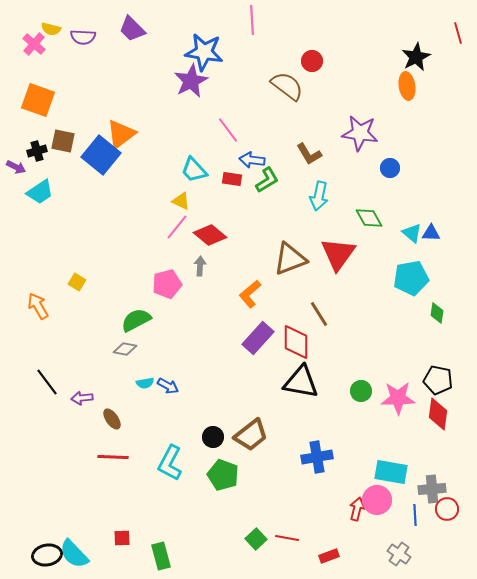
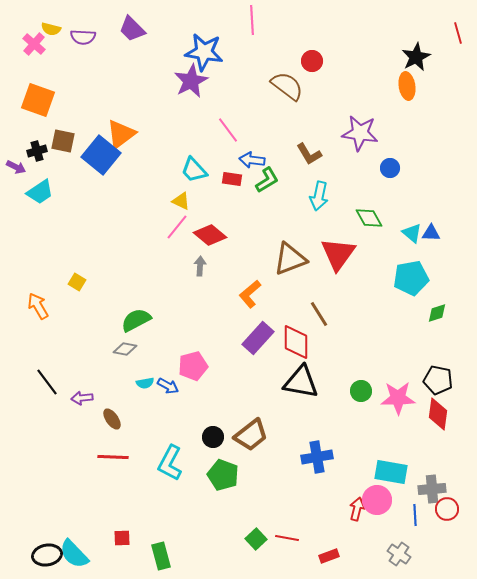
pink pentagon at (167, 284): moved 26 px right, 82 px down
green diamond at (437, 313): rotated 65 degrees clockwise
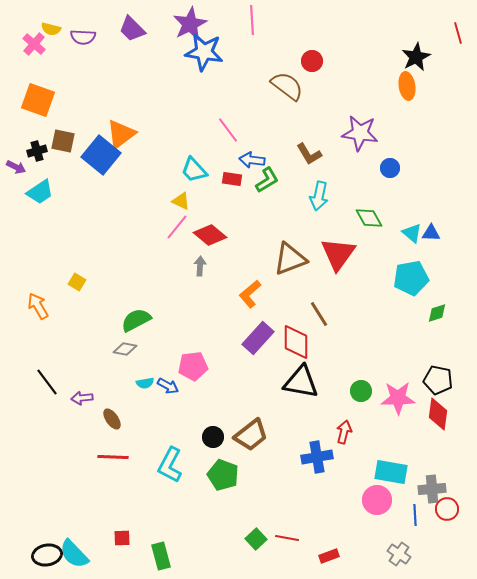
purple star at (191, 81): moved 1 px left, 57 px up
pink pentagon at (193, 366): rotated 8 degrees clockwise
cyan L-shape at (170, 463): moved 2 px down
red arrow at (357, 509): moved 13 px left, 77 px up
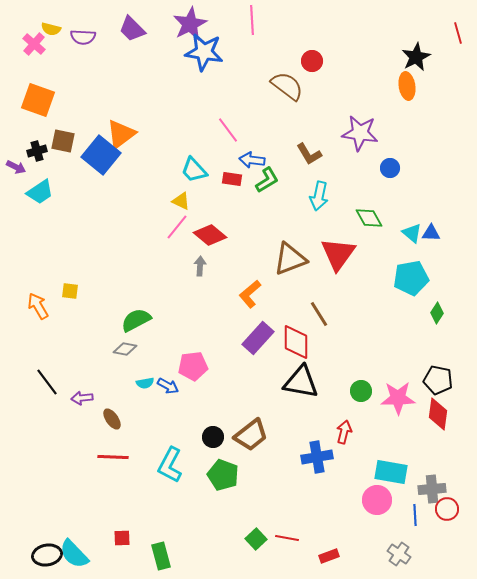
yellow square at (77, 282): moved 7 px left, 9 px down; rotated 24 degrees counterclockwise
green diamond at (437, 313): rotated 40 degrees counterclockwise
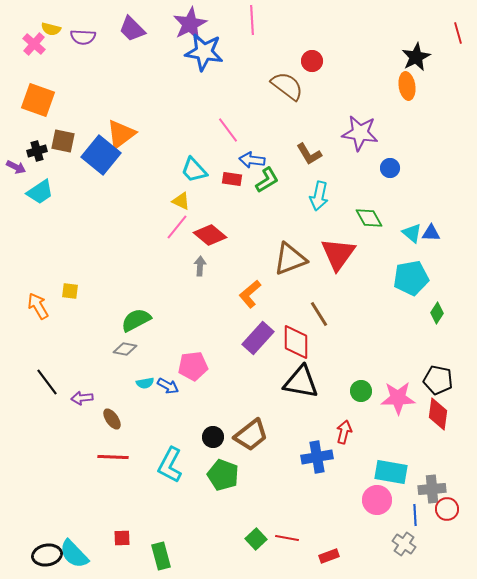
gray cross at (399, 554): moved 5 px right, 10 px up
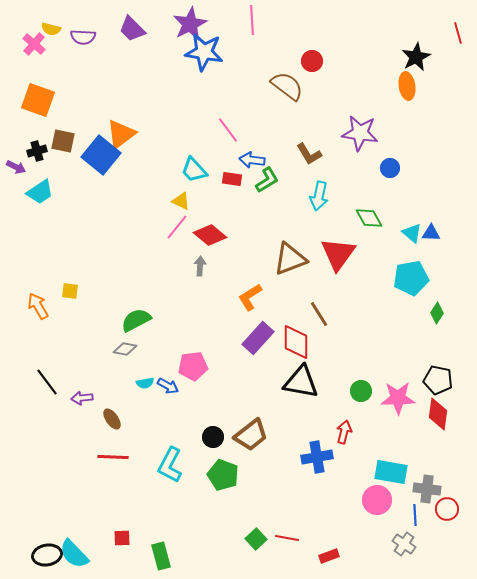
orange L-shape at (250, 294): moved 3 px down; rotated 8 degrees clockwise
gray cross at (432, 489): moved 5 px left; rotated 12 degrees clockwise
